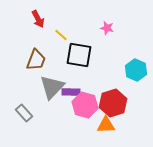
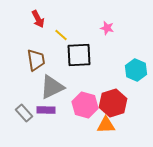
black square: rotated 12 degrees counterclockwise
brown trapezoid: rotated 30 degrees counterclockwise
gray triangle: rotated 20 degrees clockwise
purple rectangle: moved 25 px left, 18 px down
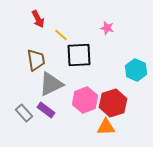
gray triangle: moved 1 px left, 3 px up
pink hexagon: moved 5 px up; rotated 25 degrees clockwise
purple rectangle: rotated 36 degrees clockwise
orange triangle: moved 2 px down
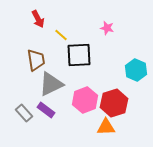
red hexagon: moved 1 px right
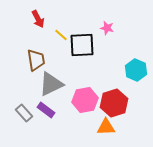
black square: moved 3 px right, 10 px up
pink hexagon: rotated 10 degrees clockwise
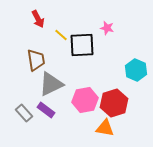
orange triangle: moved 1 px left, 1 px down; rotated 12 degrees clockwise
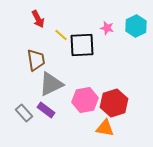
cyan hexagon: moved 44 px up; rotated 10 degrees clockwise
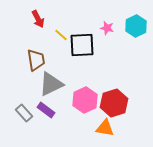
pink hexagon: rotated 15 degrees counterclockwise
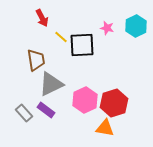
red arrow: moved 4 px right, 1 px up
yellow line: moved 2 px down
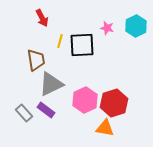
yellow line: moved 1 px left, 4 px down; rotated 64 degrees clockwise
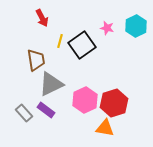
black square: rotated 32 degrees counterclockwise
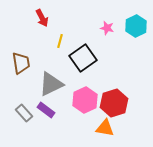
black square: moved 1 px right, 13 px down
brown trapezoid: moved 15 px left, 3 px down
